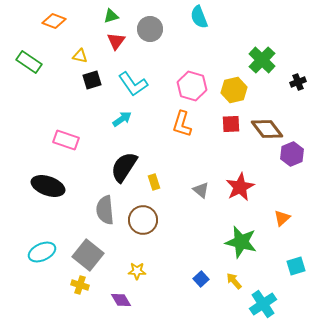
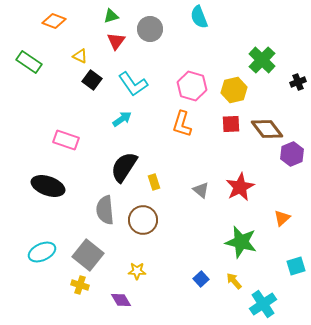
yellow triangle: rotated 14 degrees clockwise
black square: rotated 36 degrees counterclockwise
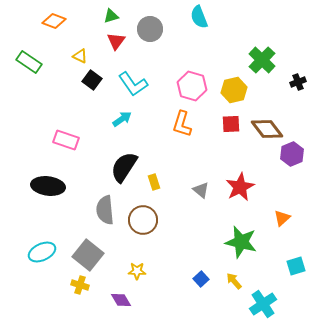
black ellipse: rotated 12 degrees counterclockwise
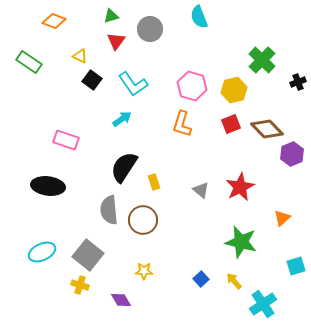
red square: rotated 18 degrees counterclockwise
brown diamond: rotated 8 degrees counterclockwise
gray semicircle: moved 4 px right
yellow star: moved 7 px right
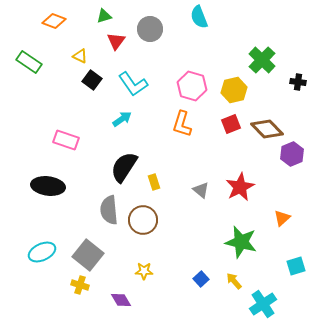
green triangle: moved 7 px left
black cross: rotated 28 degrees clockwise
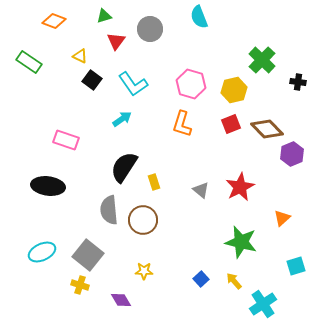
pink hexagon: moved 1 px left, 2 px up
